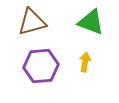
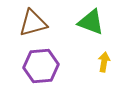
brown triangle: moved 1 px right, 1 px down
yellow arrow: moved 19 px right
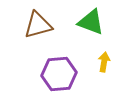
brown triangle: moved 5 px right, 2 px down
purple hexagon: moved 18 px right, 8 px down
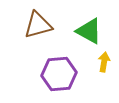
green triangle: moved 2 px left, 9 px down; rotated 8 degrees clockwise
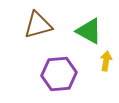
yellow arrow: moved 2 px right, 1 px up
